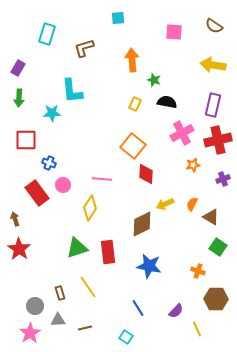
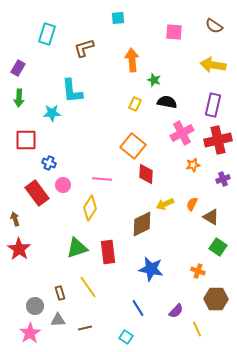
blue star at (149, 266): moved 2 px right, 3 px down
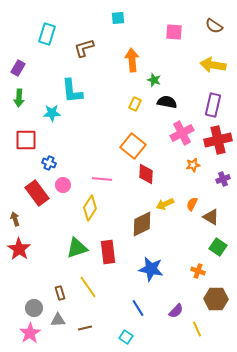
gray circle at (35, 306): moved 1 px left, 2 px down
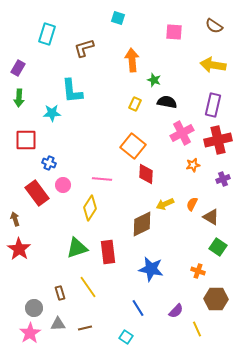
cyan square at (118, 18): rotated 24 degrees clockwise
gray triangle at (58, 320): moved 4 px down
